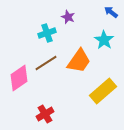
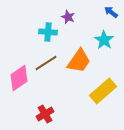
cyan cross: moved 1 px right, 1 px up; rotated 24 degrees clockwise
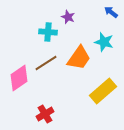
cyan star: moved 2 px down; rotated 18 degrees counterclockwise
orange trapezoid: moved 3 px up
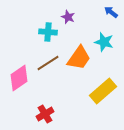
brown line: moved 2 px right
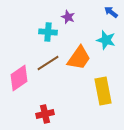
cyan star: moved 2 px right, 2 px up
yellow rectangle: rotated 60 degrees counterclockwise
red cross: rotated 18 degrees clockwise
